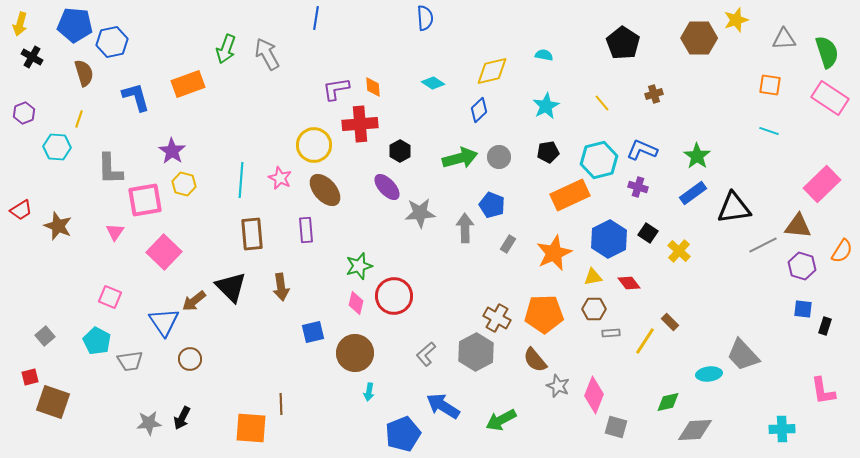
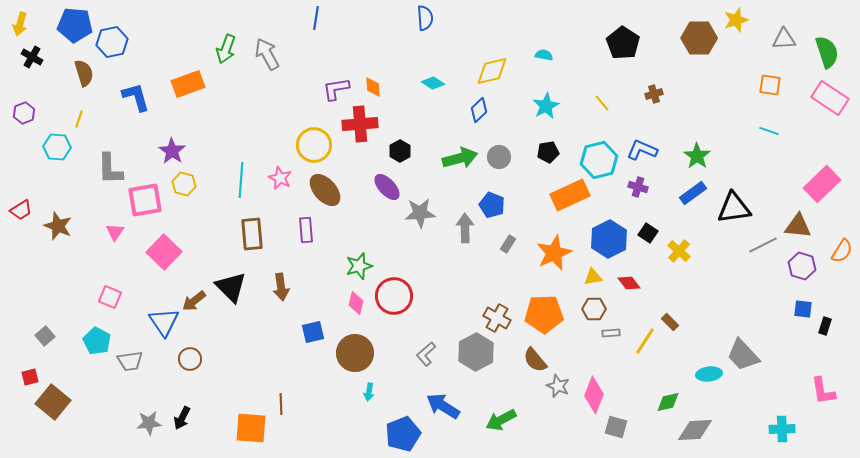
brown square at (53, 402): rotated 20 degrees clockwise
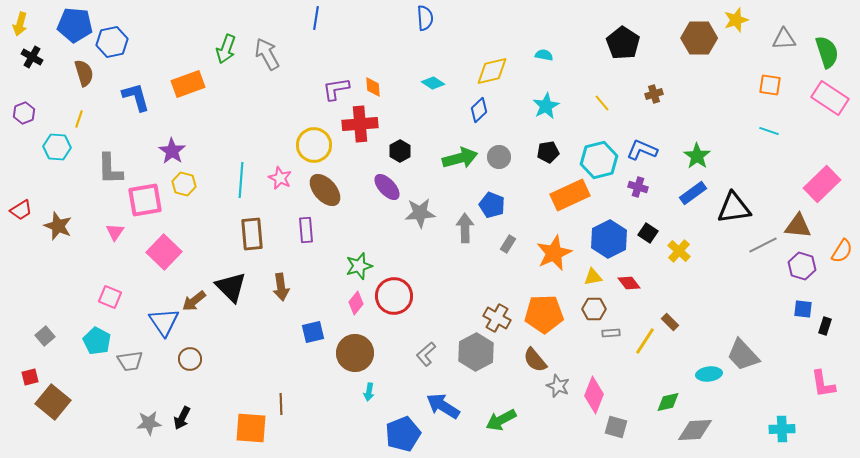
pink diamond at (356, 303): rotated 25 degrees clockwise
pink L-shape at (823, 391): moved 7 px up
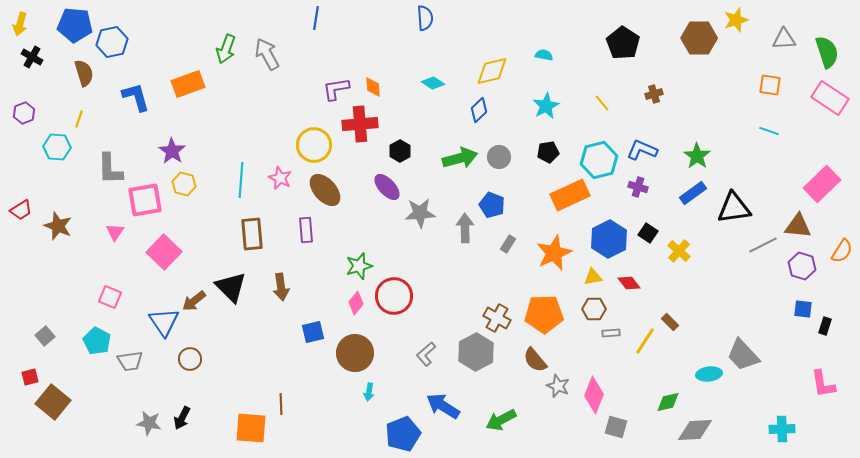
gray star at (149, 423): rotated 15 degrees clockwise
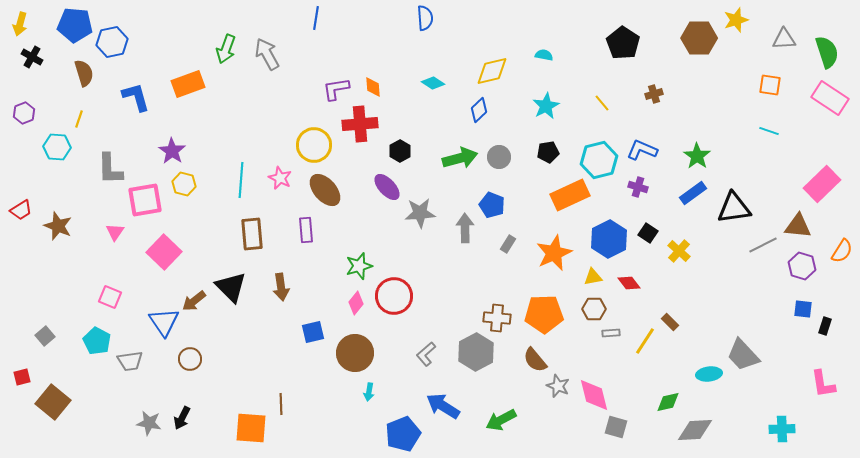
brown cross at (497, 318): rotated 24 degrees counterclockwise
red square at (30, 377): moved 8 px left
pink diamond at (594, 395): rotated 36 degrees counterclockwise
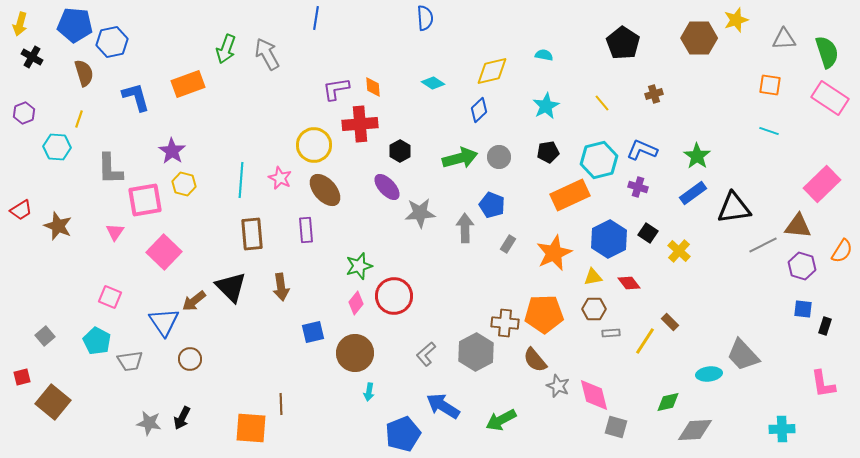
brown cross at (497, 318): moved 8 px right, 5 px down
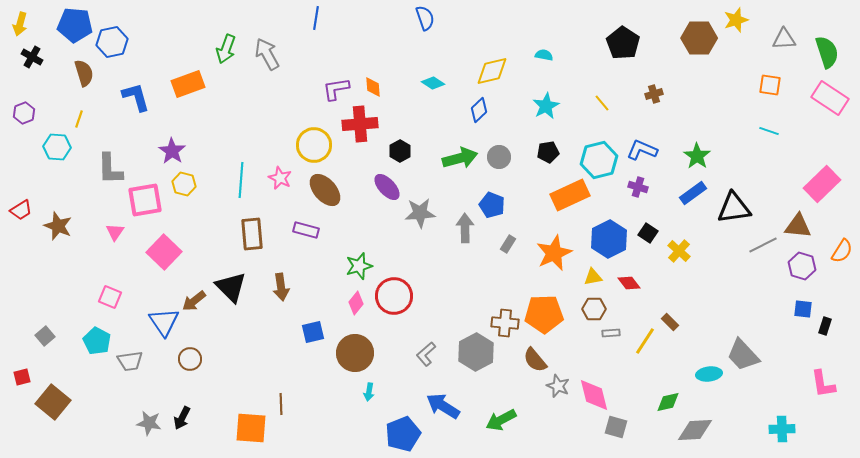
blue semicircle at (425, 18): rotated 15 degrees counterclockwise
purple rectangle at (306, 230): rotated 70 degrees counterclockwise
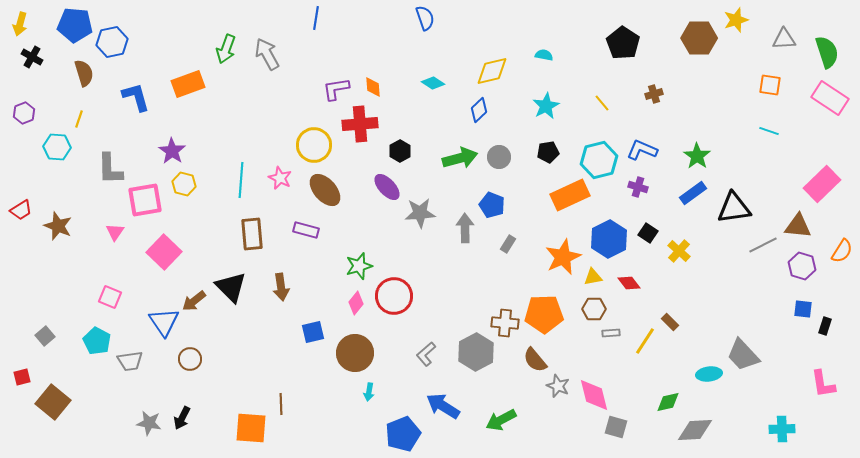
orange star at (554, 253): moved 9 px right, 4 px down
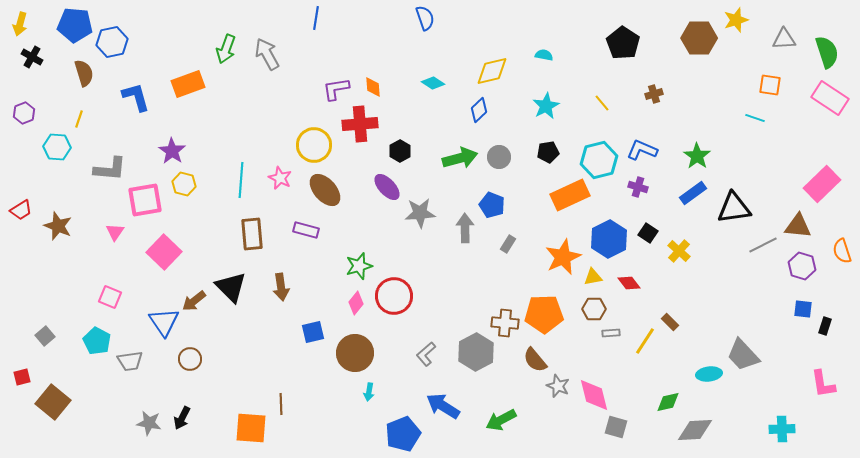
cyan line at (769, 131): moved 14 px left, 13 px up
gray L-shape at (110, 169): rotated 84 degrees counterclockwise
orange semicircle at (842, 251): rotated 130 degrees clockwise
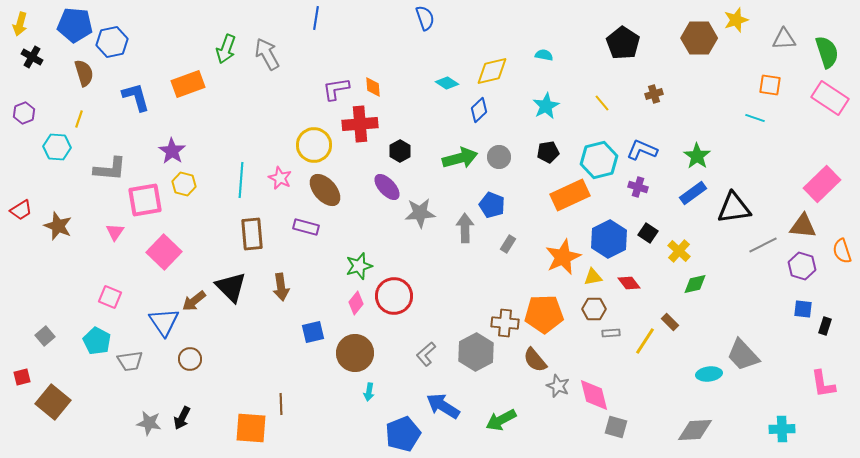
cyan diamond at (433, 83): moved 14 px right
brown triangle at (798, 226): moved 5 px right
purple rectangle at (306, 230): moved 3 px up
green diamond at (668, 402): moved 27 px right, 118 px up
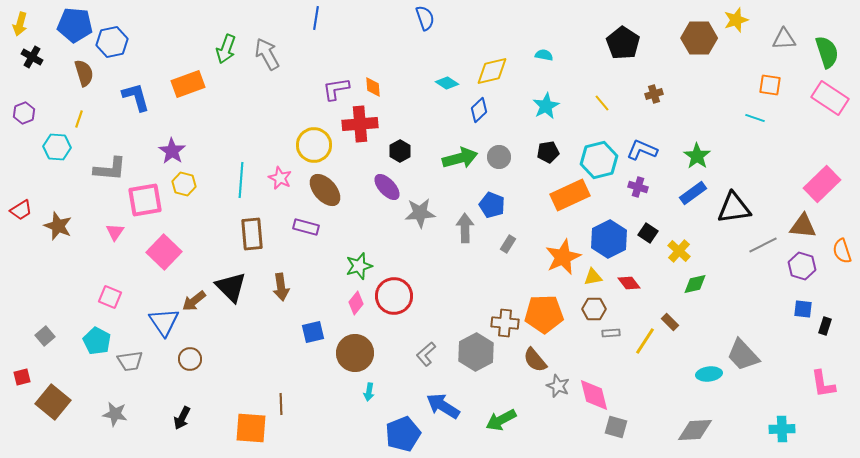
gray star at (149, 423): moved 34 px left, 9 px up
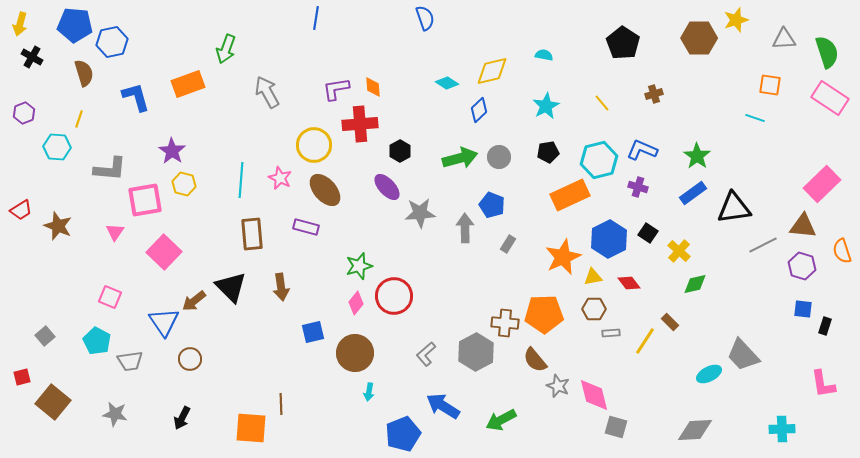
gray arrow at (267, 54): moved 38 px down
cyan ellipse at (709, 374): rotated 20 degrees counterclockwise
